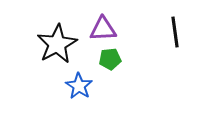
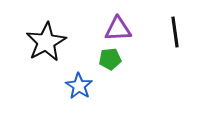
purple triangle: moved 15 px right
black star: moved 11 px left, 2 px up
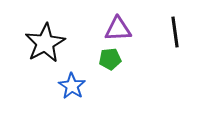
black star: moved 1 px left, 1 px down
blue star: moved 7 px left
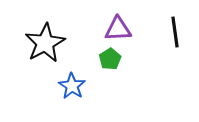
green pentagon: rotated 25 degrees counterclockwise
